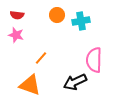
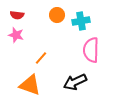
pink semicircle: moved 3 px left, 10 px up
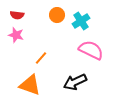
cyan cross: rotated 24 degrees counterclockwise
pink semicircle: rotated 115 degrees clockwise
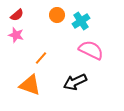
red semicircle: rotated 48 degrees counterclockwise
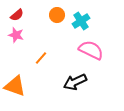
orange triangle: moved 15 px left, 1 px down
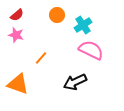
cyan cross: moved 2 px right, 4 px down
orange triangle: moved 3 px right, 2 px up
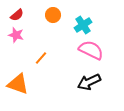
orange circle: moved 4 px left
black arrow: moved 14 px right
